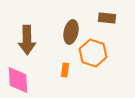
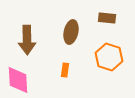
orange hexagon: moved 16 px right, 4 px down
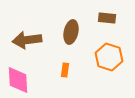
brown arrow: rotated 84 degrees clockwise
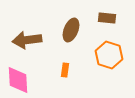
brown ellipse: moved 2 px up; rotated 10 degrees clockwise
orange hexagon: moved 2 px up
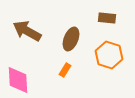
brown ellipse: moved 9 px down
brown arrow: moved 9 px up; rotated 36 degrees clockwise
orange rectangle: rotated 24 degrees clockwise
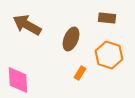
brown arrow: moved 6 px up
orange rectangle: moved 15 px right, 3 px down
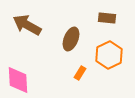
orange hexagon: rotated 16 degrees clockwise
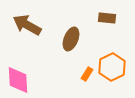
orange hexagon: moved 3 px right, 12 px down
orange rectangle: moved 7 px right, 1 px down
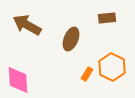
brown rectangle: rotated 12 degrees counterclockwise
orange hexagon: rotated 8 degrees counterclockwise
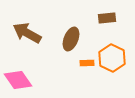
brown arrow: moved 8 px down
orange hexagon: moved 9 px up
orange rectangle: moved 11 px up; rotated 56 degrees clockwise
pink diamond: rotated 32 degrees counterclockwise
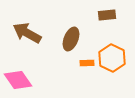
brown rectangle: moved 3 px up
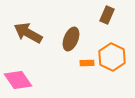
brown rectangle: rotated 60 degrees counterclockwise
brown arrow: moved 1 px right
orange hexagon: moved 1 px up
